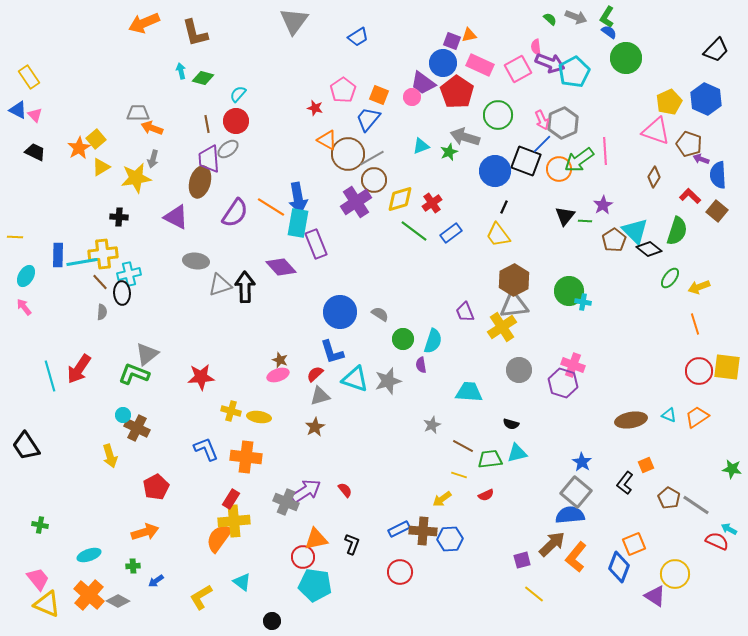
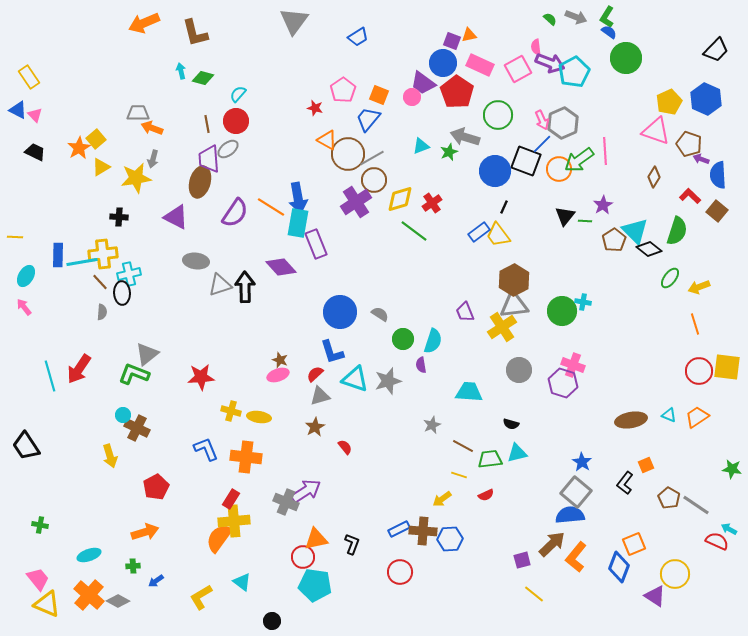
blue rectangle at (451, 233): moved 28 px right, 1 px up
green circle at (569, 291): moved 7 px left, 20 px down
red semicircle at (345, 490): moved 43 px up
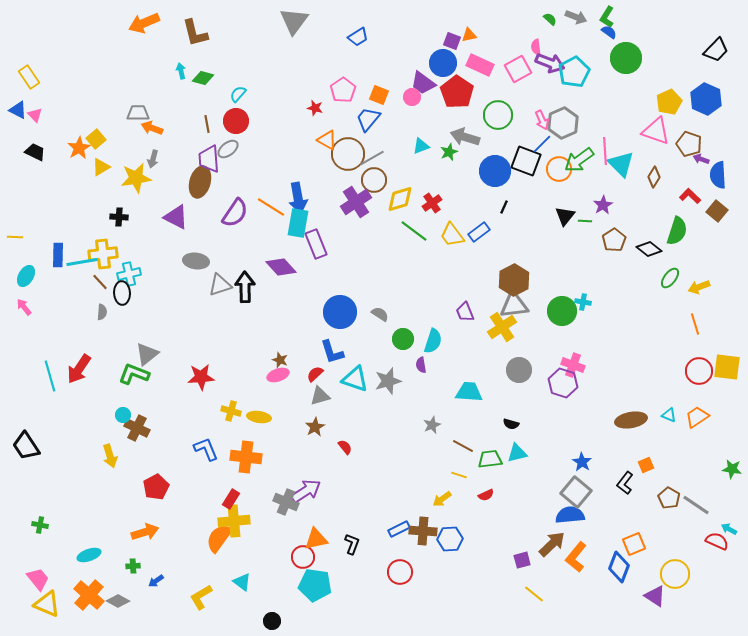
cyan triangle at (635, 231): moved 14 px left, 67 px up
yellow trapezoid at (498, 235): moved 46 px left
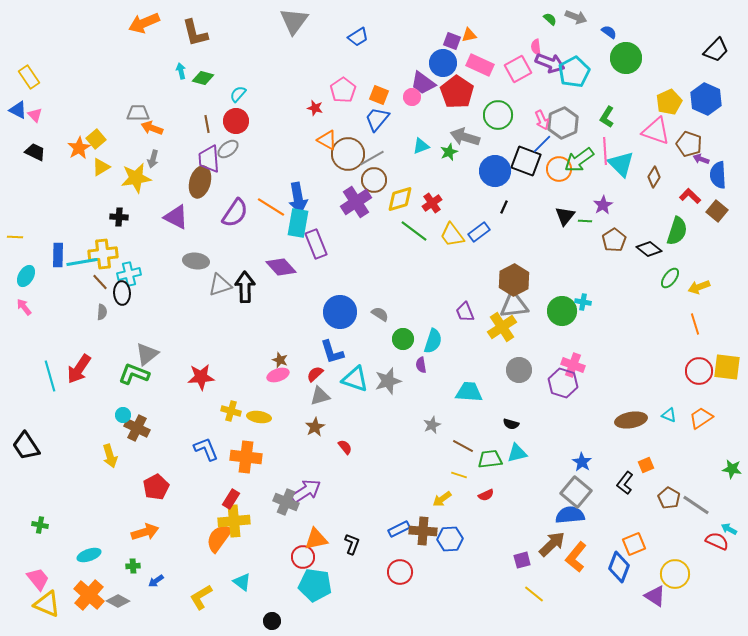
green L-shape at (607, 17): moved 100 px down
blue trapezoid at (368, 119): moved 9 px right
orange trapezoid at (697, 417): moved 4 px right, 1 px down
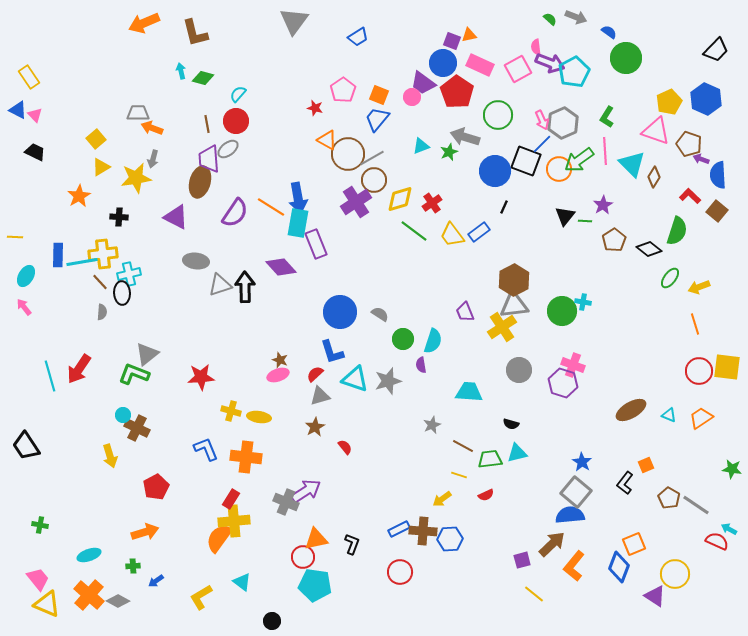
orange star at (79, 148): moved 48 px down
cyan triangle at (621, 164): moved 11 px right
brown ellipse at (631, 420): moved 10 px up; rotated 20 degrees counterclockwise
orange L-shape at (576, 557): moved 2 px left, 9 px down
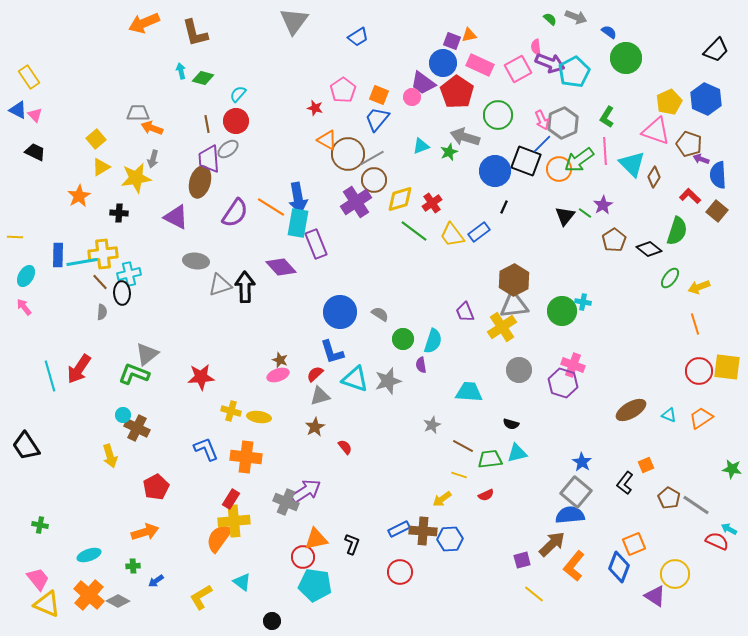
black cross at (119, 217): moved 4 px up
green line at (585, 221): moved 8 px up; rotated 32 degrees clockwise
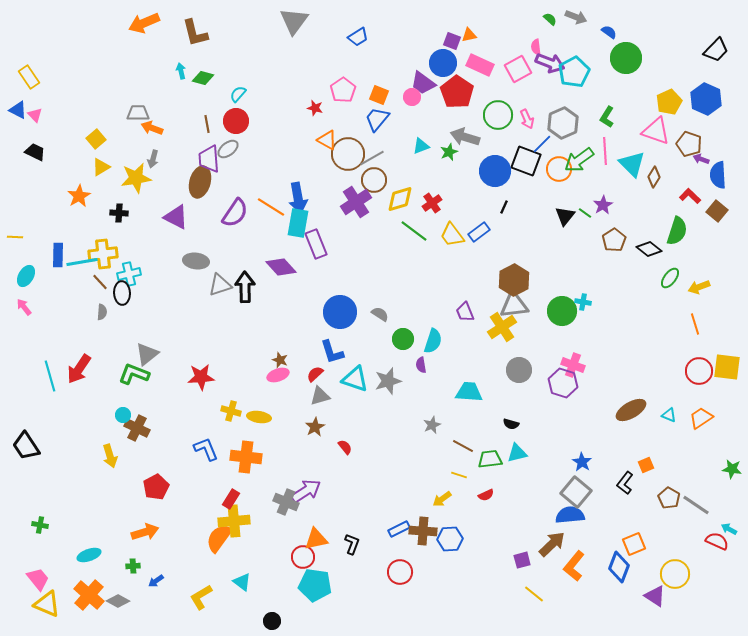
pink arrow at (542, 120): moved 15 px left, 1 px up
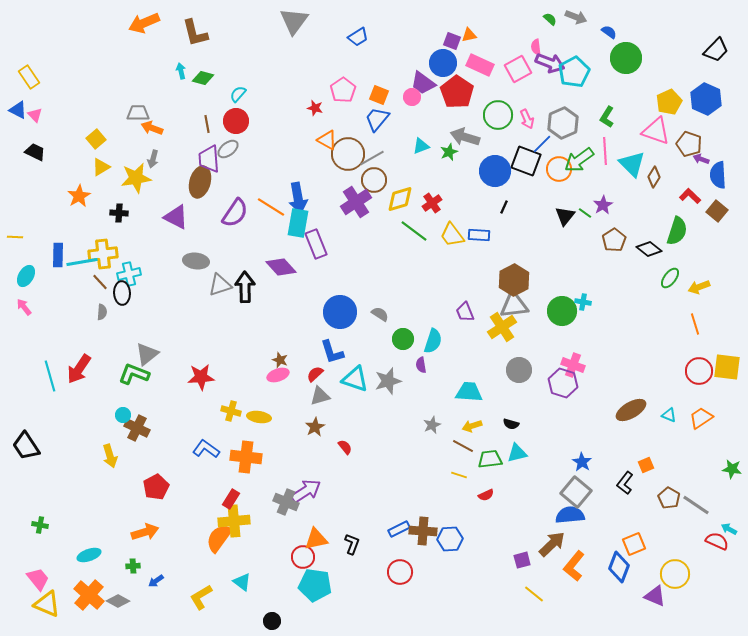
blue rectangle at (479, 232): moved 3 px down; rotated 40 degrees clockwise
blue L-shape at (206, 449): rotated 32 degrees counterclockwise
yellow arrow at (442, 499): moved 30 px right, 73 px up; rotated 18 degrees clockwise
purple triangle at (655, 596): rotated 10 degrees counterclockwise
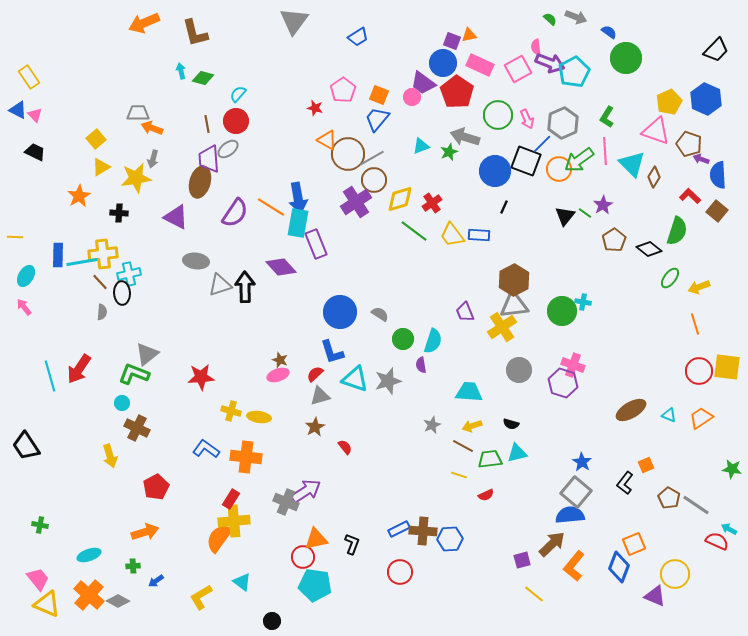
cyan circle at (123, 415): moved 1 px left, 12 px up
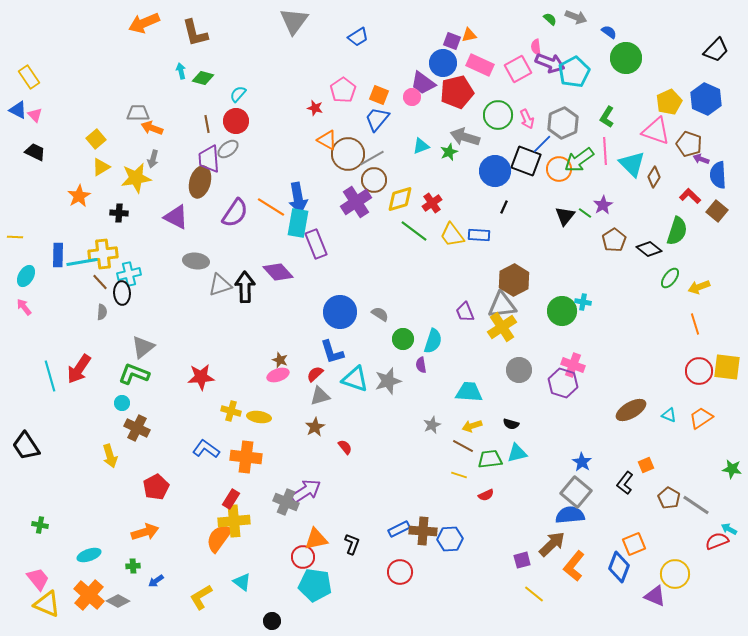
red pentagon at (457, 92): rotated 24 degrees clockwise
purple diamond at (281, 267): moved 3 px left, 5 px down
gray triangle at (514, 305): moved 12 px left
gray triangle at (147, 354): moved 4 px left, 7 px up
red semicircle at (717, 541): rotated 45 degrees counterclockwise
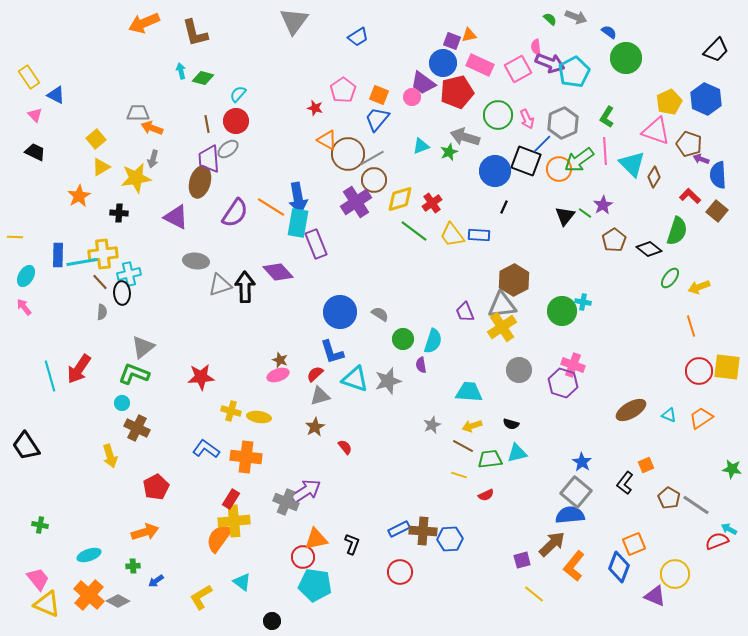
blue triangle at (18, 110): moved 38 px right, 15 px up
orange line at (695, 324): moved 4 px left, 2 px down
